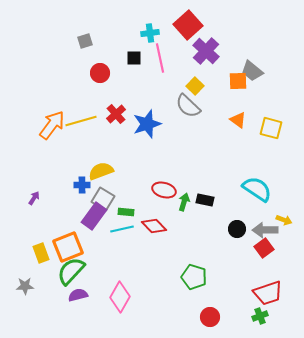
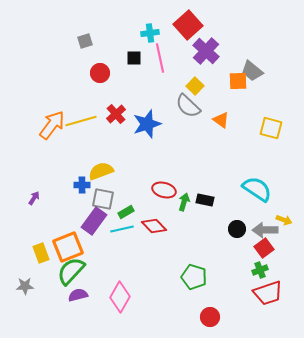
orange triangle at (238, 120): moved 17 px left
gray square at (103, 199): rotated 20 degrees counterclockwise
green rectangle at (126, 212): rotated 35 degrees counterclockwise
purple rectangle at (94, 216): moved 5 px down
green cross at (260, 316): moved 46 px up
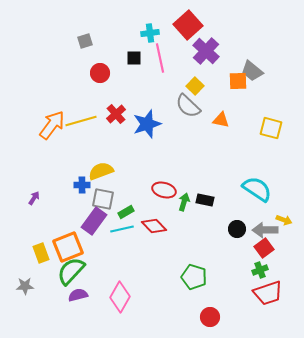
orange triangle at (221, 120): rotated 24 degrees counterclockwise
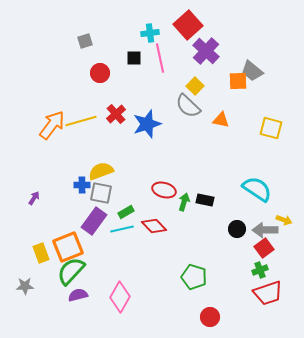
gray square at (103, 199): moved 2 px left, 6 px up
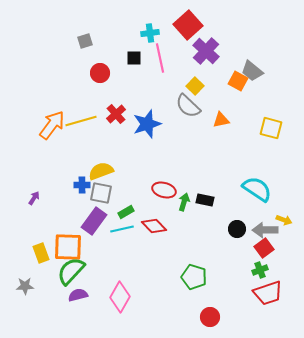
orange square at (238, 81): rotated 30 degrees clockwise
orange triangle at (221, 120): rotated 24 degrees counterclockwise
orange square at (68, 247): rotated 24 degrees clockwise
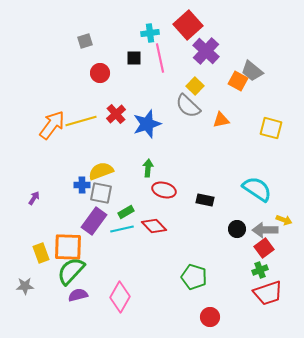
green arrow at (184, 202): moved 36 px left, 34 px up; rotated 12 degrees counterclockwise
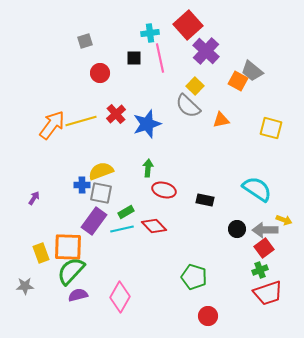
red circle at (210, 317): moved 2 px left, 1 px up
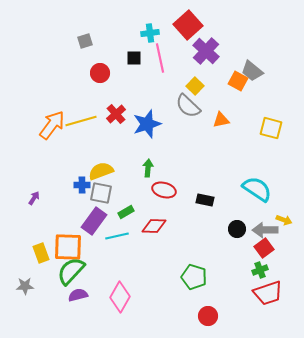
red diamond at (154, 226): rotated 45 degrees counterclockwise
cyan line at (122, 229): moved 5 px left, 7 px down
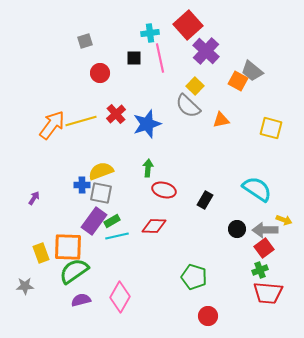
black rectangle at (205, 200): rotated 72 degrees counterclockwise
green rectangle at (126, 212): moved 14 px left, 9 px down
green semicircle at (71, 271): moved 3 px right; rotated 12 degrees clockwise
red trapezoid at (268, 293): rotated 24 degrees clockwise
purple semicircle at (78, 295): moved 3 px right, 5 px down
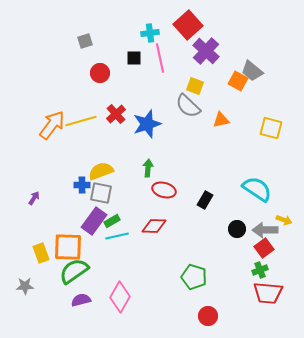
yellow square at (195, 86): rotated 24 degrees counterclockwise
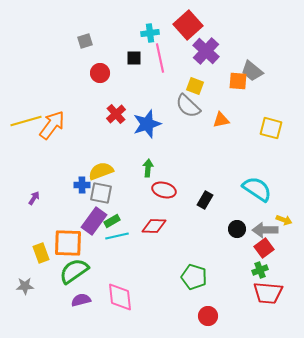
orange square at (238, 81): rotated 24 degrees counterclockwise
yellow line at (81, 121): moved 55 px left
orange square at (68, 247): moved 4 px up
pink diamond at (120, 297): rotated 36 degrees counterclockwise
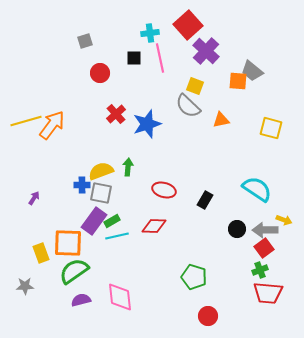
green arrow at (148, 168): moved 20 px left, 1 px up
